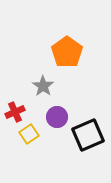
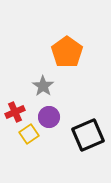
purple circle: moved 8 px left
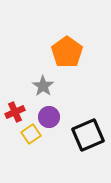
yellow square: moved 2 px right
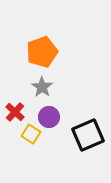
orange pentagon: moved 25 px left; rotated 16 degrees clockwise
gray star: moved 1 px left, 1 px down
red cross: rotated 24 degrees counterclockwise
yellow square: rotated 24 degrees counterclockwise
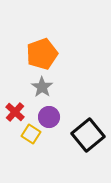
orange pentagon: moved 2 px down
black square: rotated 16 degrees counterclockwise
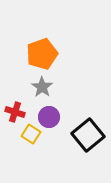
red cross: rotated 24 degrees counterclockwise
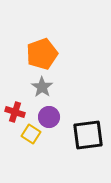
black square: rotated 32 degrees clockwise
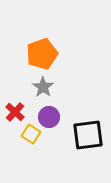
gray star: moved 1 px right
red cross: rotated 24 degrees clockwise
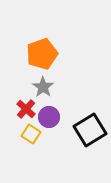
red cross: moved 11 px right, 3 px up
black square: moved 2 px right, 5 px up; rotated 24 degrees counterclockwise
